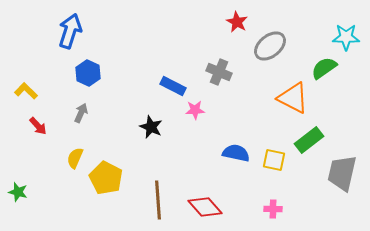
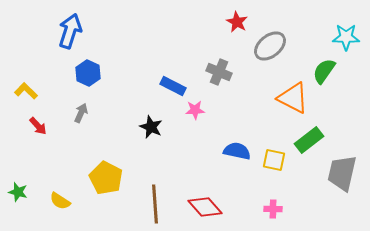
green semicircle: moved 3 px down; rotated 20 degrees counterclockwise
blue semicircle: moved 1 px right, 2 px up
yellow semicircle: moved 15 px left, 43 px down; rotated 80 degrees counterclockwise
brown line: moved 3 px left, 4 px down
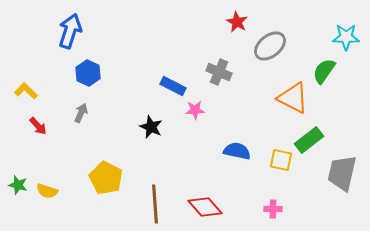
yellow square: moved 7 px right
green star: moved 7 px up
yellow semicircle: moved 13 px left, 10 px up; rotated 15 degrees counterclockwise
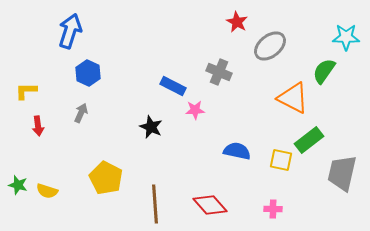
yellow L-shape: rotated 45 degrees counterclockwise
red arrow: rotated 36 degrees clockwise
red diamond: moved 5 px right, 2 px up
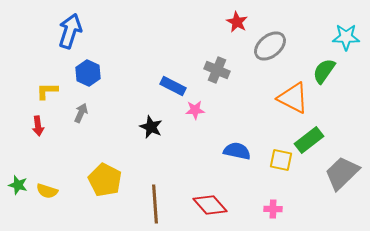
gray cross: moved 2 px left, 2 px up
yellow L-shape: moved 21 px right
gray trapezoid: rotated 33 degrees clockwise
yellow pentagon: moved 1 px left, 2 px down
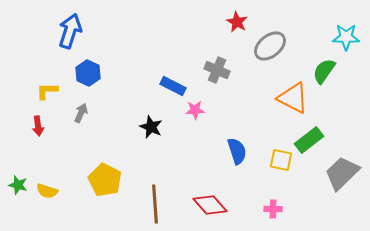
blue semicircle: rotated 60 degrees clockwise
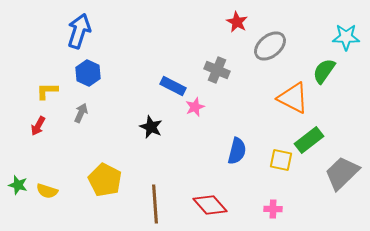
blue arrow: moved 9 px right
pink star: moved 3 px up; rotated 18 degrees counterclockwise
red arrow: rotated 36 degrees clockwise
blue semicircle: rotated 32 degrees clockwise
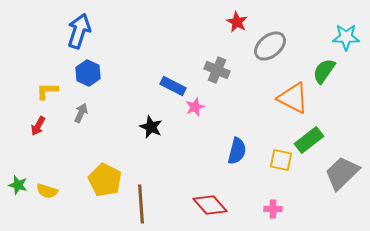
brown line: moved 14 px left
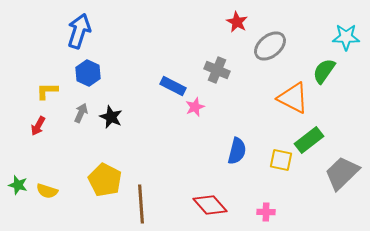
black star: moved 40 px left, 10 px up
pink cross: moved 7 px left, 3 px down
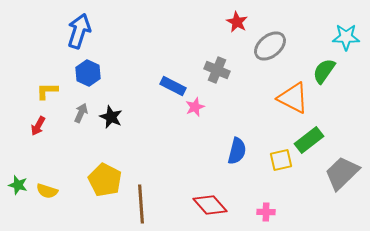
yellow square: rotated 25 degrees counterclockwise
